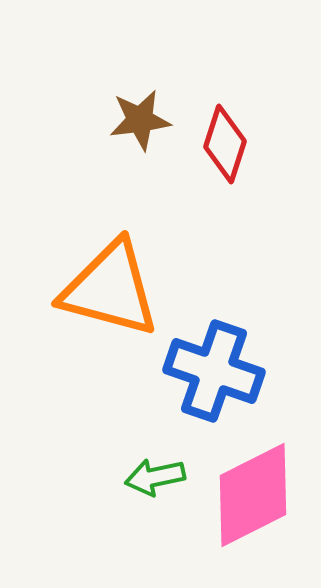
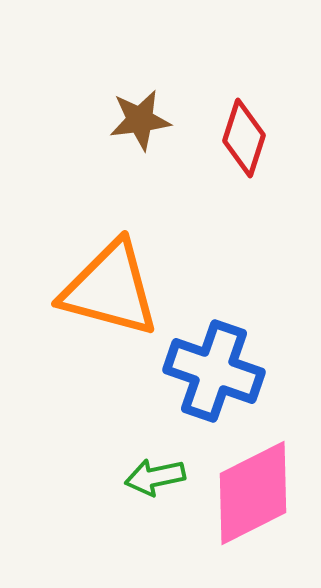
red diamond: moved 19 px right, 6 px up
pink diamond: moved 2 px up
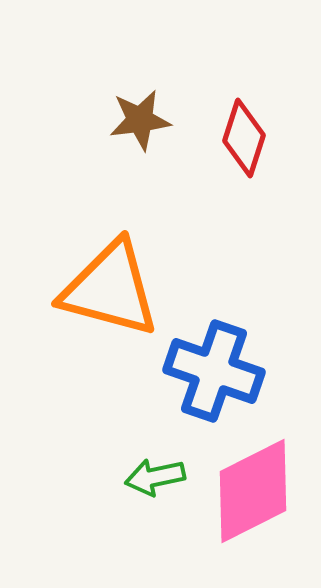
pink diamond: moved 2 px up
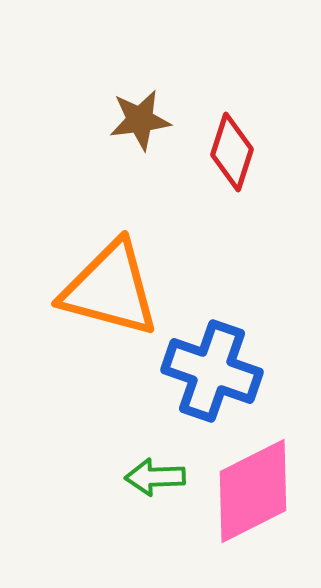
red diamond: moved 12 px left, 14 px down
blue cross: moved 2 px left
green arrow: rotated 10 degrees clockwise
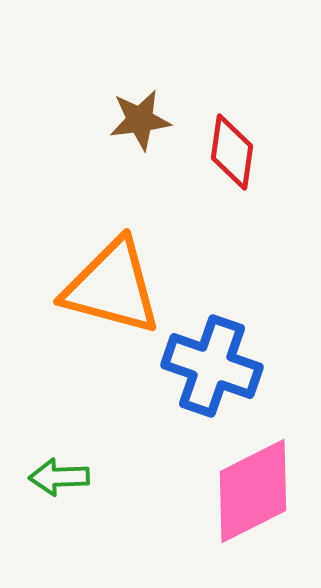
red diamond: rotated 10 degrees counterclockwise
orange triangle: moved 2 px right, 2 px up
blue cross: moved 5 px up
green arrow: moved 96 px left
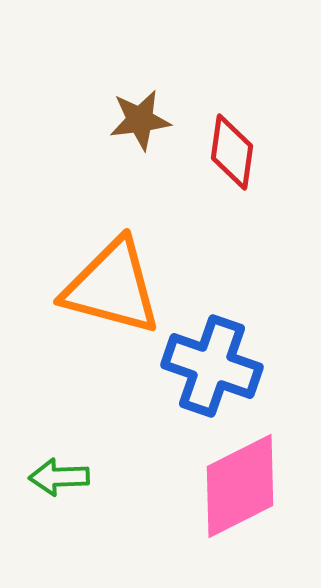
pink diamond: moved 13 px left, 5 px up
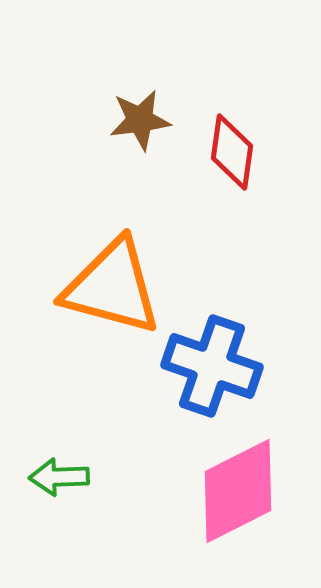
pink diamond: moved 2 px left, 5 px down
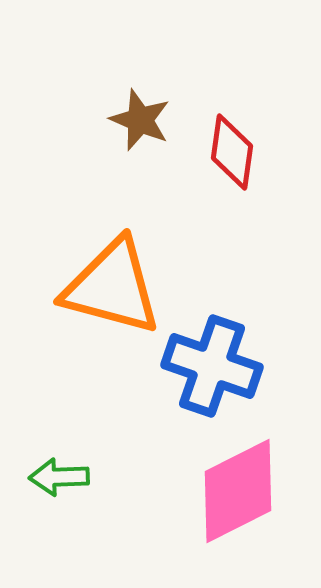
brown star: rotated 30 degrees clockwise
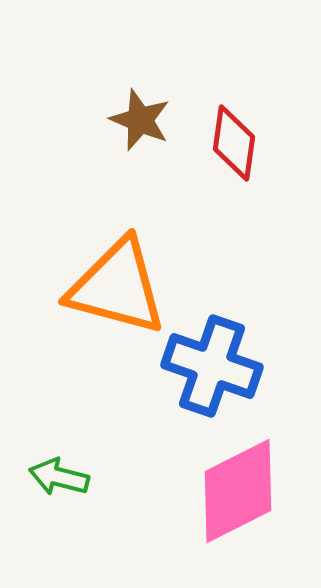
red diamond: moved 2 px right, 9 px up
orange triangle: moved 5 px right
green arrow: rotated 16 degrees clockwise
